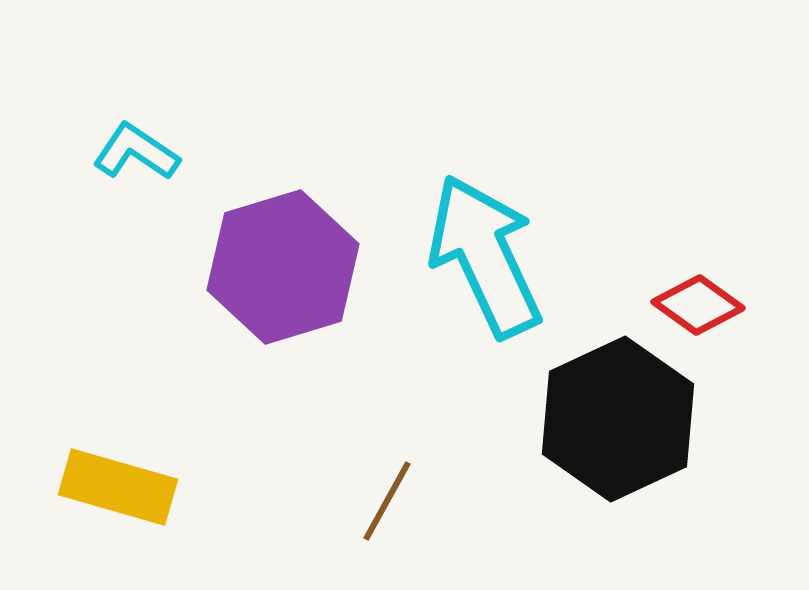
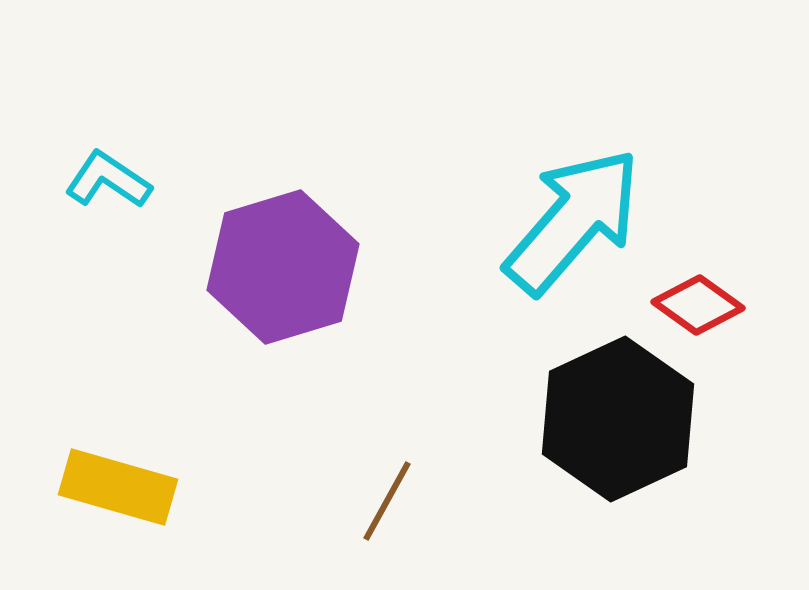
cyan L-shape: moved 28 px left, 28 px down
cyan arrow: moved 88 px right, 35 px up; rotated 66 degrees clockwise
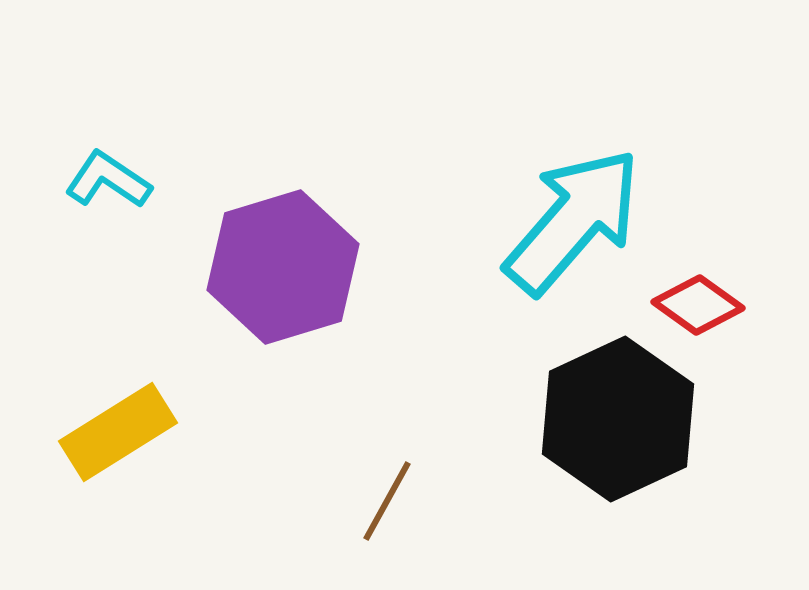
yellow rectangle: moved 55 px up; rotated 48 degrees counterclockwise
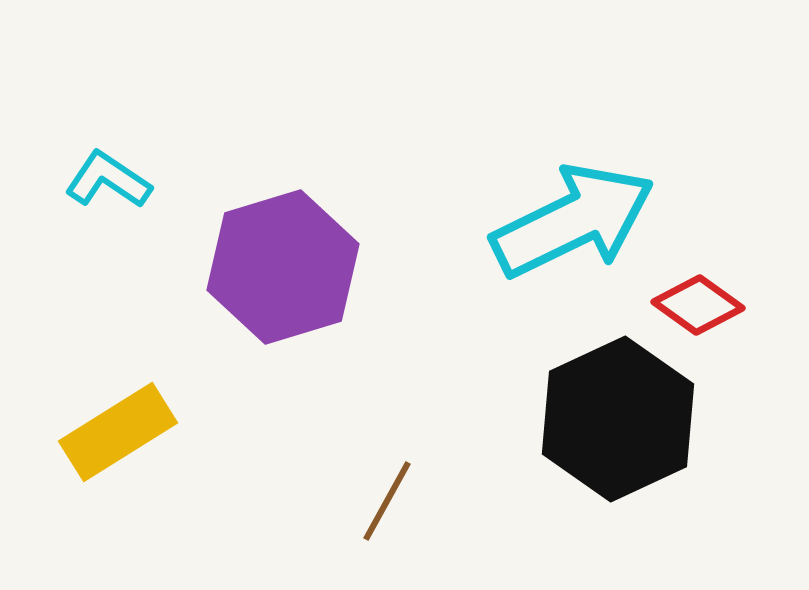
cyan arrow: rotated 23 degrees clockwise
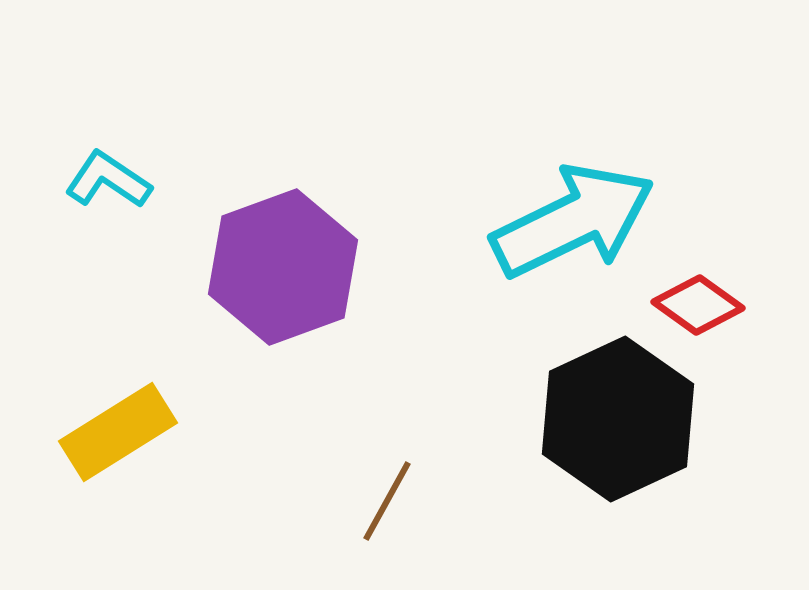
purple hexagon: rotated 3 degrees counterclockwise
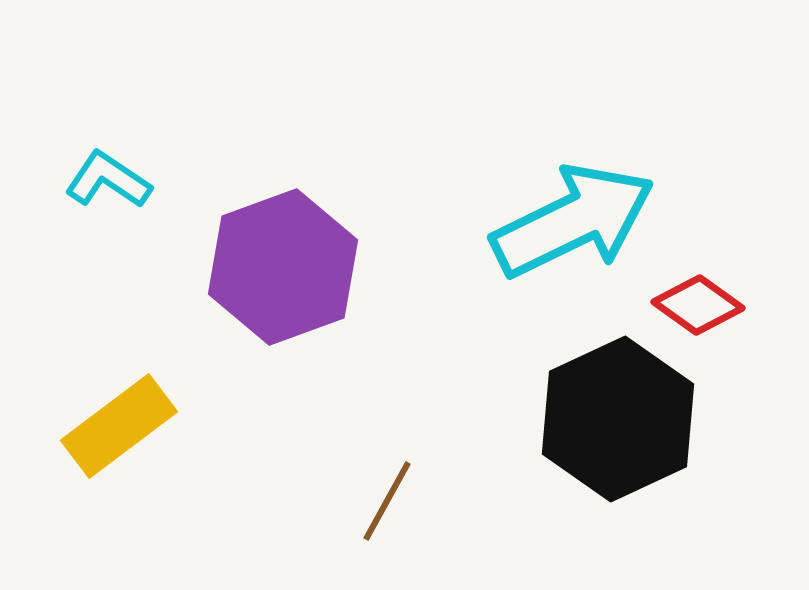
yellow rectangle: moved 1 px right, 6 px up; rotated 5 degrees counterclockwise
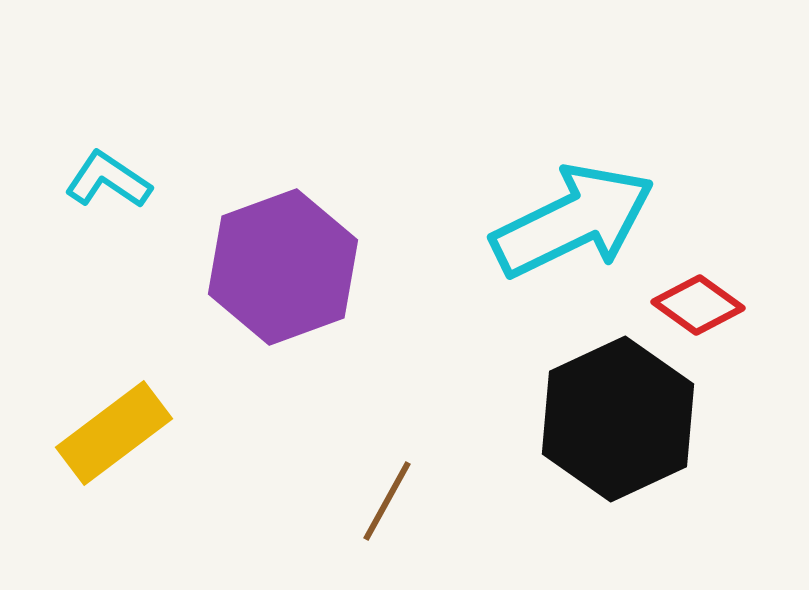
yellow rectangle: moved 5 px left, 7 px down
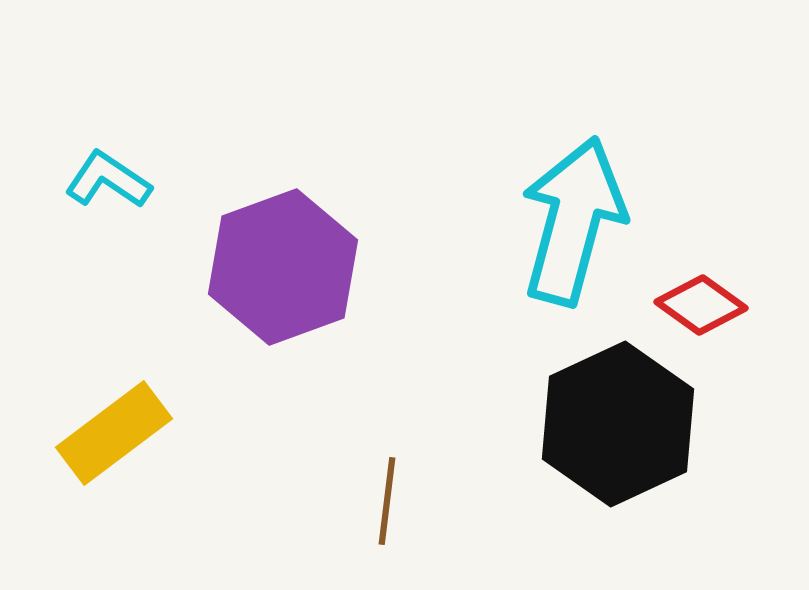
cyan arrow: rotated 49 degrees counterclockwise
red diamond: moved 3 px right
black hexagon: moved 5 px down
brown line: rotated 22 degrees counterclockwise
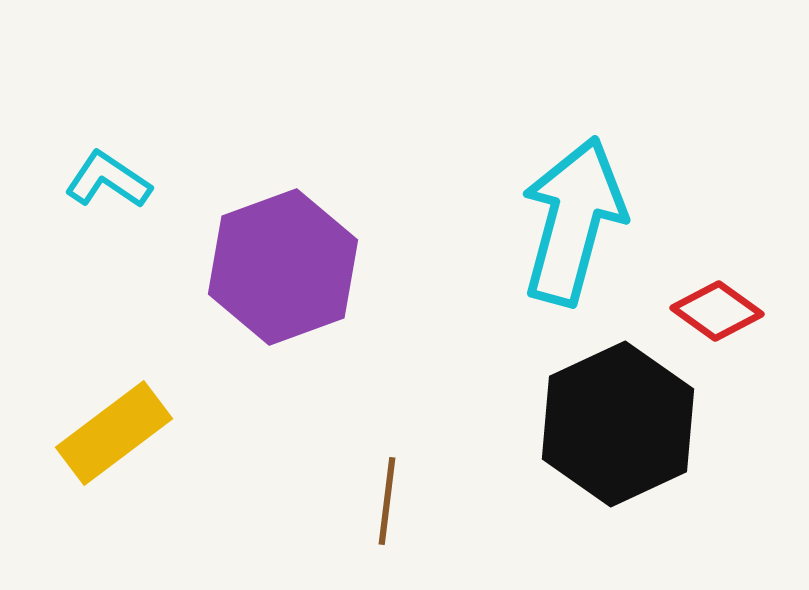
red diamond: moved 16 px right, 6 px down
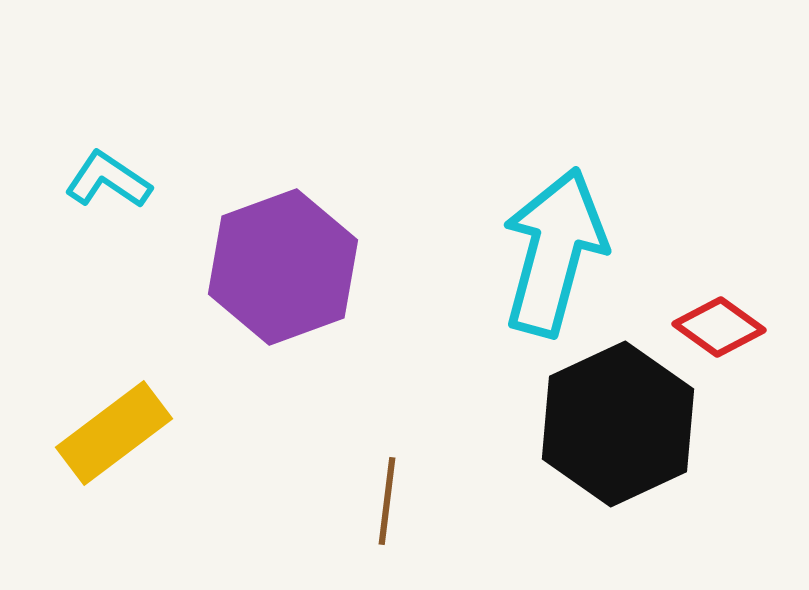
cyan arrow: moved 19 px left, 31 px down
red diamond: moved 2 px right, 16 px down
